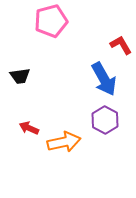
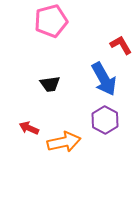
black trapezoid: moved 30 px right, 8 px down
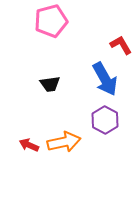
blue arrow: moved 1 px right
red arrow: moved 17 px down
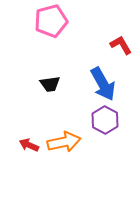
blue arrow: moved 2 px left, 5 px down
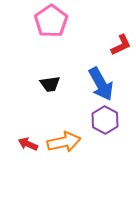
pink pentagon: rotated 20 degrees counterclockwise
red L-shape: rotated 95 degrees clockwise
blue arrow: moved 2 px left
red arrow: moved 1 px left, 1 px up
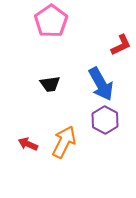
orange arrow: rotated 52 degrees counterclockwise
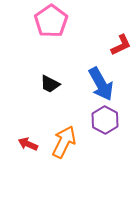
black trapezoid: rotated 35 degrees clockwise
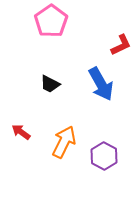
purple hexagon: moved 1 px left, 36 px down
red arrow: moved 7 px left, 12 px up; rotated 12 degrees clockwise
